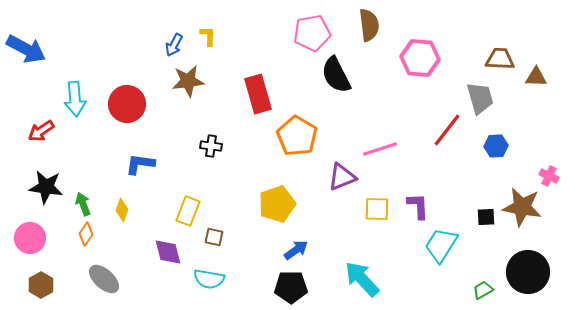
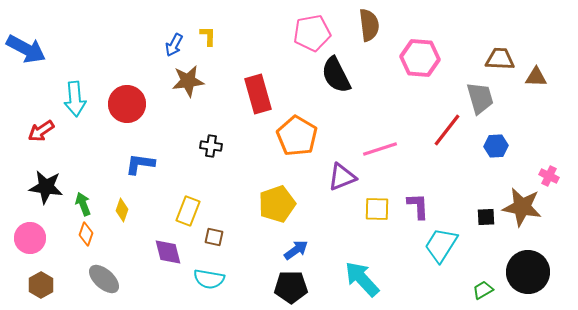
orange diamond at (86, 234): rotated 15 degrees counterclockwise
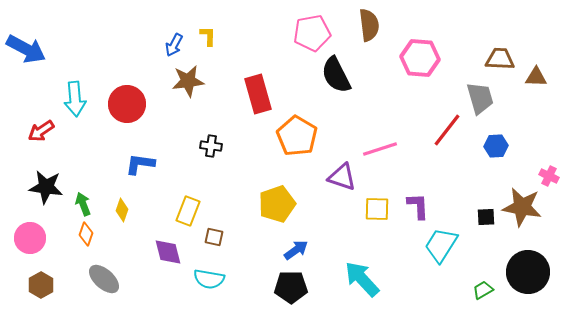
purple triangle at (342, 177): rotated 40 degrees clockwise
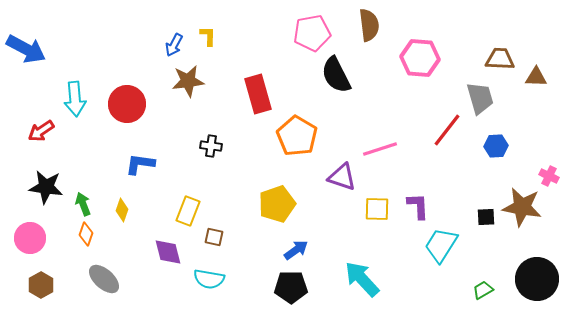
black circle at (528, 272): moved 9 px right, 7 px down
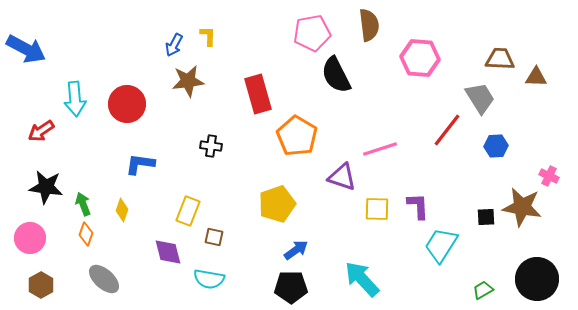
gray trapezoid at (480, 98): rotated 16 degrees counterclockwise
